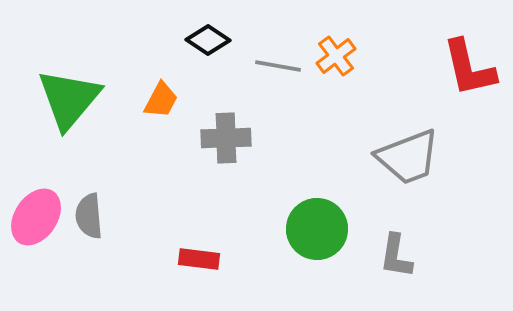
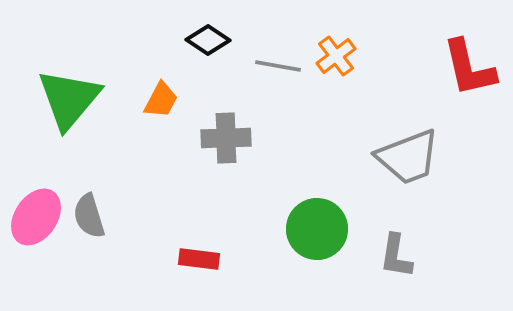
gray semicircle: rotated 12 degrees counterclockwise
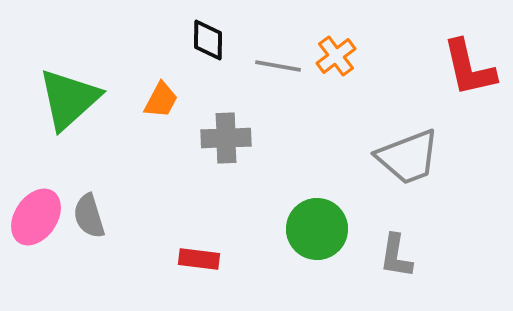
black diamond: rotated 57 degrees clockwise
green triangle: rotated 8 degrees clockwise
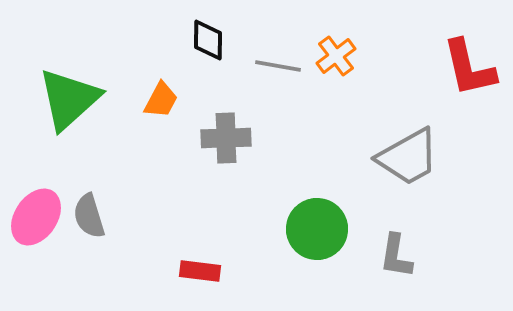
gray trapezoid: rotated 8 degrees counterclockwise
red rectangle: moved 1 px right, 12 px down
